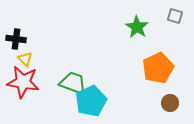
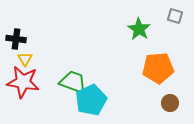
green star: moved 2 px right, 2 px down
yellow triangle: rotated 14 degrees clockwise
orange pentagon: rotated 20 degrees clockwise
green trapezoid: moved 1 px up
cyan pentagon: moved 1 px up
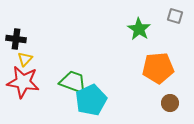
yellow triangle: rotated 14 degrees clockwise
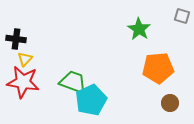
gray square: moved 7 px right
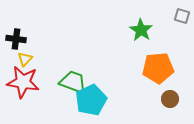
green star: moved 2 px right, 1 px down
brown circle: moved 4 px up
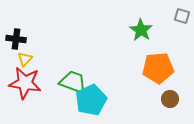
red star: moved 2 px right, 1 px down
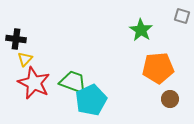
red star: moved 9 px right; rotated 16 degrees clockwise
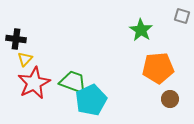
red star: rotated 20 degrees clockwise
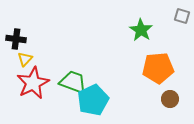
red star: moved 1 px left
cyan pentagon: moved 2 px right
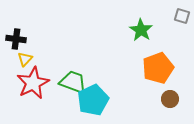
orange pentagon: rotated 16 degrees counterclockwise
